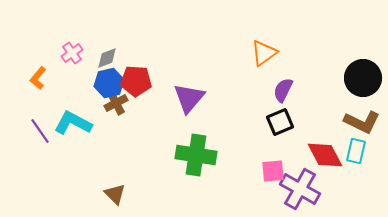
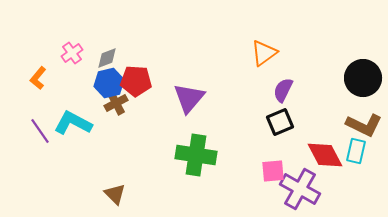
brown L-shape: moved 2 px right, 3 px down
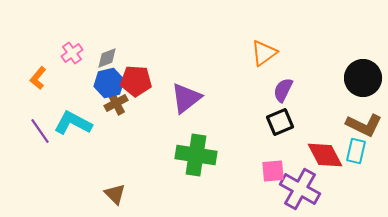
purple triangle: moved 3 px left; rotated 12 degrees clockwise
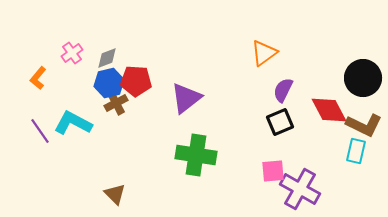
red diamond: moved 4 px right, 45 px up
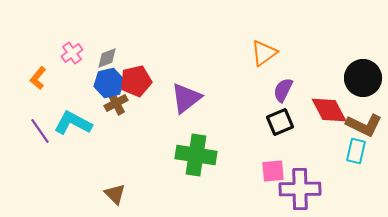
red pentagon: rotated 16 degrees counterclockwise
purple cross: rotated 30 degrees counterclockwise
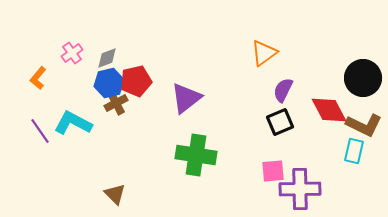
cyan rectangle: moved 2 px left
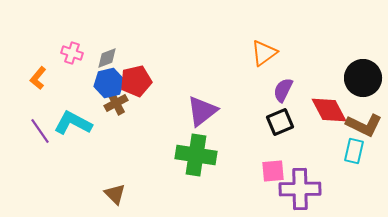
pink cross: rotated 35 degrees counterclockwise
purple triangle: moved 16 px right, 13 px down
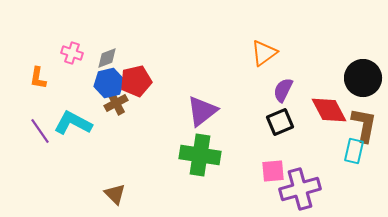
orange L-shape: rotated 30 degrees counterclockwise
brown L-shape: rotated 105 degrees counterclockwise
green cross: moved 4 px right
purple cross: rotated 15 degrees counterclockwise
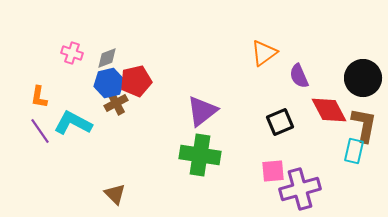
orange L-shape: moved 1 px right, 19 px down
purple semicircle: moved 16 px right, 14 px up; rotated 50 degrees counterclockwise
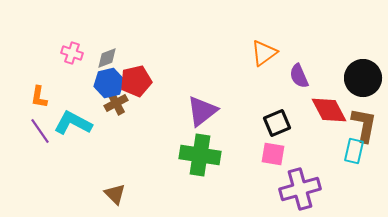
black square: moved 3 px left, 1 px down
pink square: moved 17 px up; rotated 15 degrees clockwise
